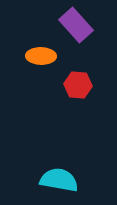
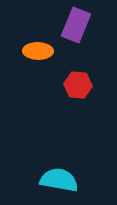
purple rectangle: rotated 64 degrees clockwise
orange ellipse: moved 3 px left, 5 px up
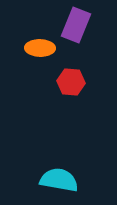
orange ellipse: moved 2 px right, 3 px up
red hexagon: moved 7 px left, 3 px up
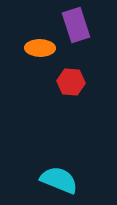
purple rectangle: rotated 40 degrees counterclockwise
cyan semicircle: rotated 12 degrees clockwise
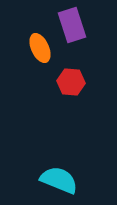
purple rectangle: moved 4 px left
orange ellipse: rotated 64 degrees clockwise
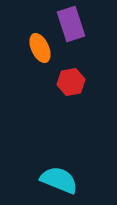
purple rectangle: moved 1 px left, 1 px up
red hexagon: rotated 16 degrees counterclockwise
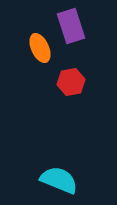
purple rectangle: moved 2 px down
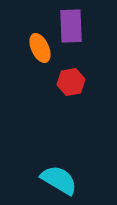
purple rectangle: rotated 16 degrees clockwise
cyan semicircle: rotated 9 degrees clockwise
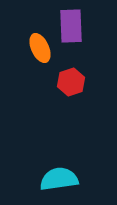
red hexagon: rotated 8 degrees counterclockwise
cyan semicircle: moved 1 px up; rotated 39 degrees counterclockwise
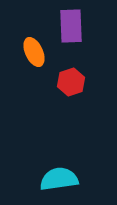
orange ellipse: moved 6 px left, 4 px down
